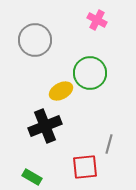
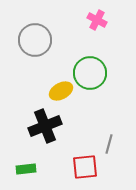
green rectangle: moved 6 px left, 8 px up; rotated 36 degrees counterclockwise
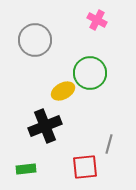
yellow ellipse: moved 2 px right
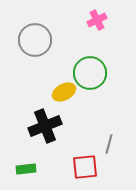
pink cross: rotated 36 degrees clockwise
yellow ellipse: moved 1 px right, 1 px down
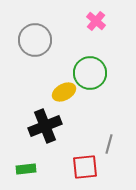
pink cross: moved 1 px left, 1 px down; rotated 24 degrees counterclockwise
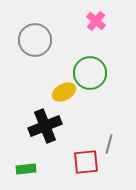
red square: moved 1 px right, 5 px up
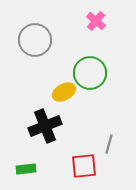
red square: moved 2 px left, 4 px down
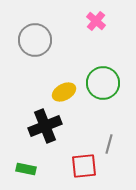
green circle: moved 13 px right, 10 px down
green rectangle: rotated 18 degrees clockwise
